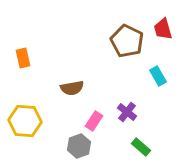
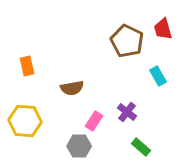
orange rectangle: moved 4 px right, 8 px down
gray hexagon: rotated 20 degrees clockwise
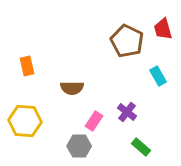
brown semicircle: rotated 10 degrees clockwise
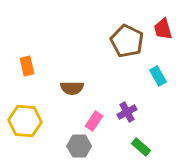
purple cross: rotated 24 degrees clockwise
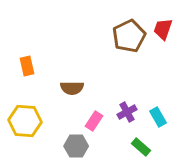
red trapezoid: rotated 35 degrees clockwise
brown pentagon: moved 2 px right, 5 px up; rotated 20 degrees clockwise
cyan rectangle: moved 41 px down
gray hexagon: moved 3 px left
